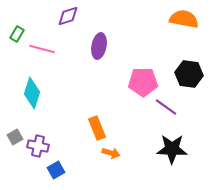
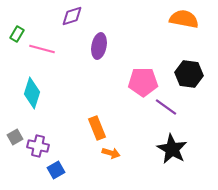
purple diamond: moved 4 px right
black star: rotated 28 degrees clockwise
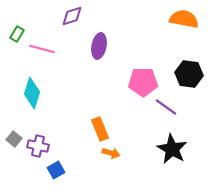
orange rectangle: moved 3 px right, 1 px down
gray square: moved 1 px left, 2 px down; rotated 21 degrees counterclockwise
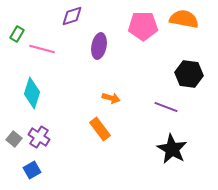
pink pentagon: moved 56 px up
purple line: rotated 15 degrees counterclockwise
orange rectangle: rotated 15 degrees counterclockwise
purple cross: moved 1 px right, 9 px up; rotated 20 degrees clockwise
orange arrow: moved 55 px up
blue square: moved 24 px left
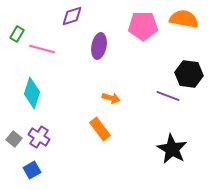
purple line: moved 2 px right, 11 px up
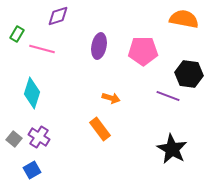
purple diamond: moved 14 px left
pink pentagon: moved 25 px down
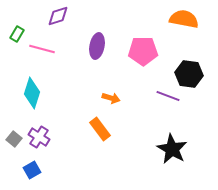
purple ellipse: moved 2 px left
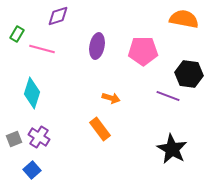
gray square: rotated 28 degrees clockwise
blue square: rotated 12 degrees counterclockwise
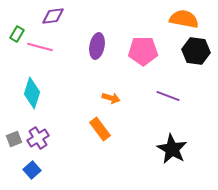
purple diamond: moved 5 px left; rotated 10 degrees clockwise
pink line: moved 2 px left, 2 px up
black hexagon: moved 7 px right, 23 px up
purple cross: moved 1 px left, 1 px down; rotated 25 degrees clockwise
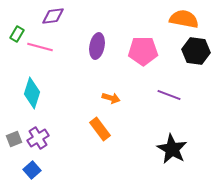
purple line: moved 1 px right, 1 px up
